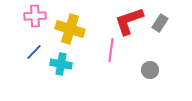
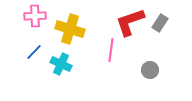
red L-shape: moved 1 px right, 1 px down
cyan cross: rotated 15 degrees clockwise
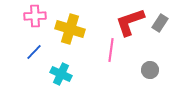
cyan cross: moved 10 px down
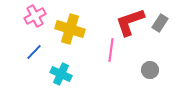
pink cross: rotated 25 degrees counterclockwise
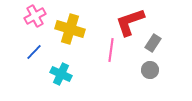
gray rectangle: moved 7 px left, 20 px down
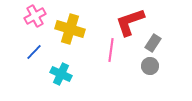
gray circle: moved 4 px up
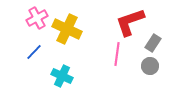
pink cross: moved 2 px right, 2 px down
yellow cross: moved 3 px left; rotated 8 degrees clockwise
pink line: moved 6 px right, 4 px down
cyan cross: moved 1 px right, 2 px down
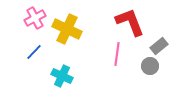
pink cross: moved 2 px left
red L-shape: rotated 88 degrees clockwise
gray rectangle: moved 6 px right, 3 px down; rotated 18 degrees clockwise
